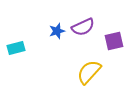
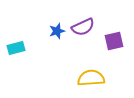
yellow semicircle: moved 2 px right, 6 px down; rotated 44 degrees clockwise
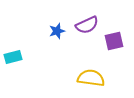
purple semicircle: moved 4 px right, 2 px up
cyan rectangle: moved 3 px left, 9 px down
yellow semicircle: rotated 12 degrees clockwise
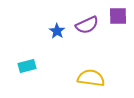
blue star: rotated 21 degrees counterclockwise
purple square: moved 4 px right, 25 px up; rotated 12 degrees clockwise
cyan rectangle: moved 14 px right, 9 px down
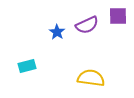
blue star: moved 1 px down
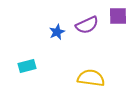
blue star: rotated 14 degrees clockwise
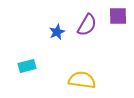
purple semicircle: rotated 35 degrees counterclockwise
yellow semicircle: moved 9 px left, 2 px down
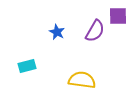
purple semicircle: moved 8 px right, 6 px down
blue star: rotated 21 degrees counterclockwise
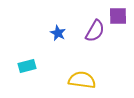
blue star: moved 1 px right, 1 px down
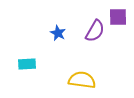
purple square: moved 1 px down
cyan rectangle: moved 2 px up; rotated 12 degrees clockwise
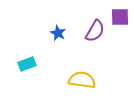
purple square: moved 2 px right
cyan rectangle: rotated 18 degrees counterclockwise
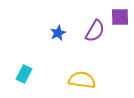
blue star: rotated 21 degrees clockwise
cyan rectangle: moved 3 px left, 10 px down; rotated 42 degrees counterclockwise
